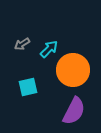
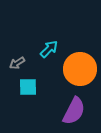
gray arrow: moved 5 px left, 19 px down
orange circle: moved 7 px right, 1 px up
cyan square: rotated 12 degrees clockwise
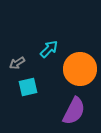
cyan square: rotated 12 degrees counterclockwise
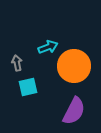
cyan arrow: moved 1 px left, 2 px up; rotated 24 degrees clockwise
gray arrow: rotated 112 degrees clockwise
orange circle: moved 6 px left, 3 px up
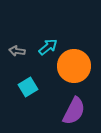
cyan arrow: rotated 18 degrees counterclockwise
gray arrow: moved 12 px up; rotated 70 degrees counterclockwise
cyan square: rotated 18 degrees counterclockwise
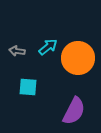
orange circle: moved 4 px right, 8 px up
cyan square: rotated 36 degrees clockwise
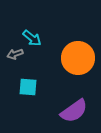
cyan arrow: moved 16 px left, 9 px up; rotated 78 degrees clockwise
gray arrow: moved 2 px left, 3 px down; rotated 28 degrees counterclockwise
purple semicircle: rotated 28 degrees clockwise
